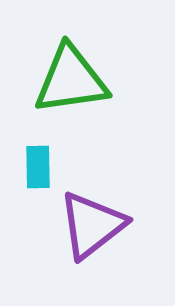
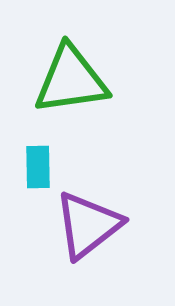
purple triangle: moved 4 px left
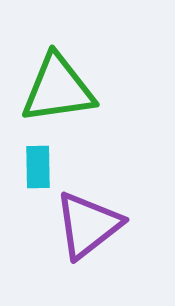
green triangle: moved 13 px left, 9 px down
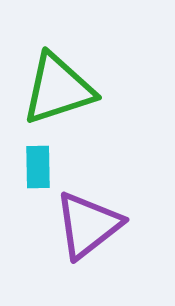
green triangle: rotated 10 degrees counterclockwise
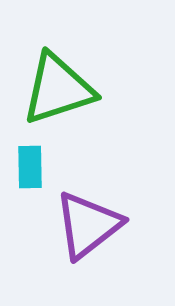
cyan rectangle: moved 8 px left
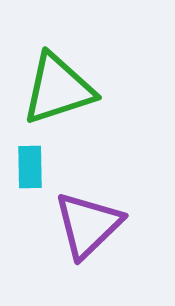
purple triangle: rotated 6 degrees counterclockwise
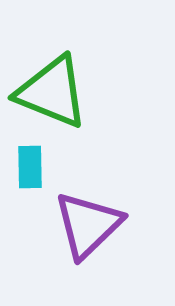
green triangle: moved 6 px left, 3 px down; rotated 40 degrees clockwise
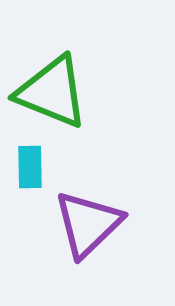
purple triangle: moved 1 px up
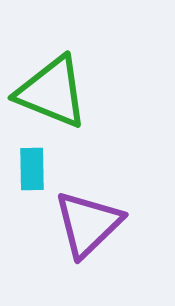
cyan rectangle: moved 2 px right, 2 px down
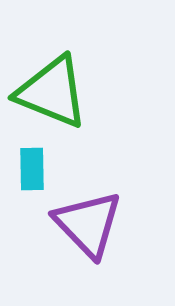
purple triangle: rotated 30 degrees counterclockwise
